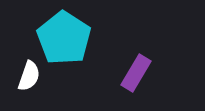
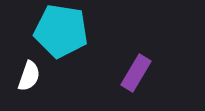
cyan pentagon: moved 3 px left, 7 px up; rotated 24 degrees counterclockwise
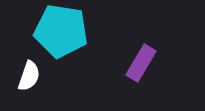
purple rectangle: moved 5 px right, 10 px up
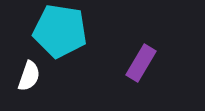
cyan pentagon: moved 1 px left
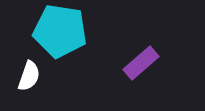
purple rectangle: rotated 18 degrees clockwise
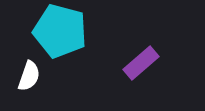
cyan pentagon: rotated 6 degrees clockwise
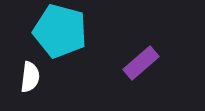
white semicircle: moved 1 px right, 1 px down; rotated 12 degrees counterclockwise
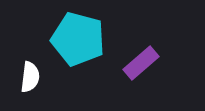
cyan pentagon: moved 18 px right, 8 px down
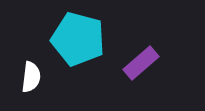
white semicircle: moved 1 px right
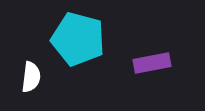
purple rectangle: moved 11 px right; rotated 30 degrees clockwise
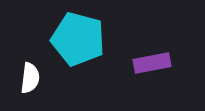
white semicircle: moved 1 px left, 1 px down
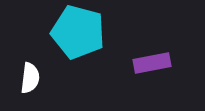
cyan pentagon: moved 7 px up
